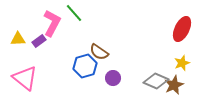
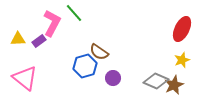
yellow star: moved 3 px up
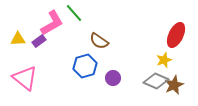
pink L-shape: rotated 32 degrees clockwise
red ellipse: moved 6 px left, 6 px down
brown semicircle: moved 11 px up
yellow star: moved 18 px left
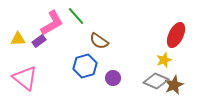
green line: moved 2 px right, 3 px down
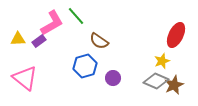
yellow star: moved 2 px left, 1 px down
